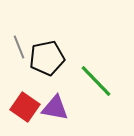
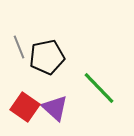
black pentagon: moved 1 px up
green line: moved 3 px right, 7 px down
purple triangle: rotated 32 degrees clockwise
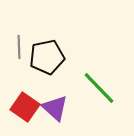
gray line: rotated 20 degrees clockwise
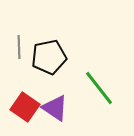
black pentagon: moved 2 px right
green line: rotated 6 degrees clockwise
purple triangle: rotated 8 degrees counterclockwise
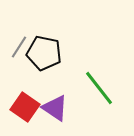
gray line: rotated 35 degrees clockwise
black pentagon: moved 5 px left, 4 px up; rotated 24 degrees clockwise
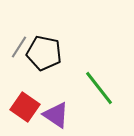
purple triangle: moved 1 px right, 7 px down
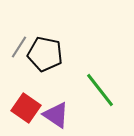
black pentagon: moved 1 px right, 1 px down
green line: moved 1 px right, 2 px down
red square: moved 1 px right, 1 px down
